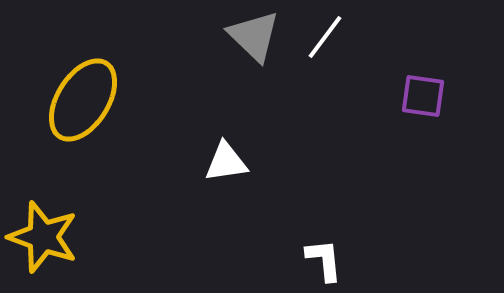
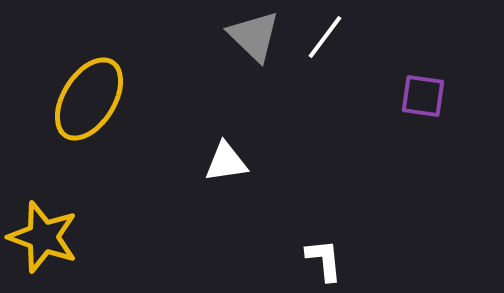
yellow ellipse: moved 6 px right, 1 px up
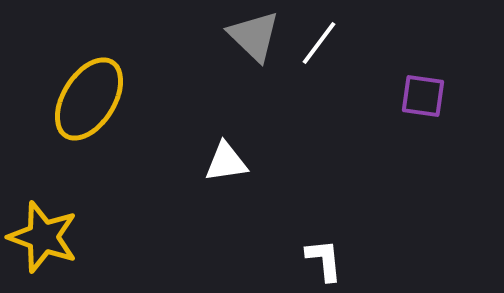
white line: moved 6 px left, 6 px down
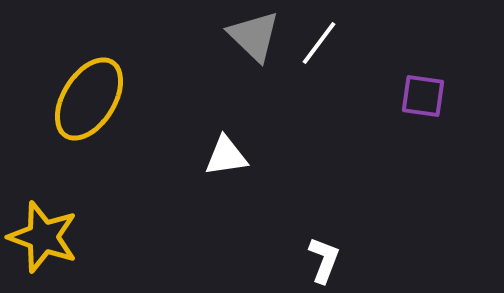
white triangle: moved 6 px up
white L-shape: rotated 27 degrees clockwise
